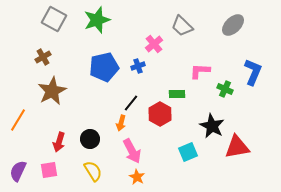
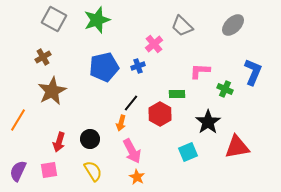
black star: moved 4 px left, 4 px up; rotated 10 degrees clockwise
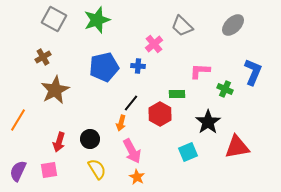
blue cross: rotated 24 degrees clockwise
brown star: moved 3 px right, 1 px up
yellow semicircle: moved 4 px right, 2 px up
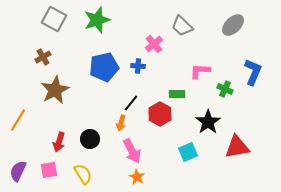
yellow semicircle: moved 14 px left, 5 px down
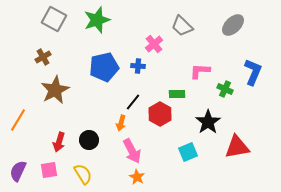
black line: moved 2 px right, 1 px up
black circle: moved 1 px left, 1 px down
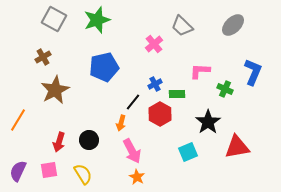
blue cross: moved 17 px right, 18 px down; rotated 32 degrees counterclockwise
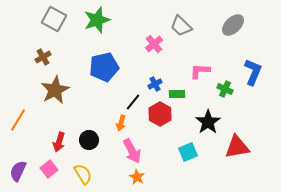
gray trapezoid: moved 1 px left
pink square: moved 1 px up; rotated 30 degrees counterclockwise
